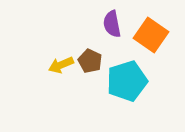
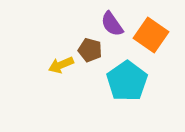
purple semicircle: rotated 24 degrees counterclockwise
brown pentagon: moved 11 px up; rotated 10 degrees counterclockwise
cyan pentagon: rotated 18 degrees counterclockwise
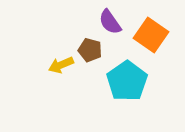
purple semicircle: moved 2 px left, 2 px up
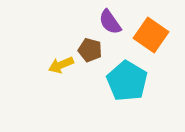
cyan pentagon: rotated 6 degrees counterclockwise
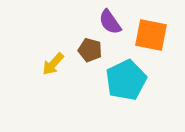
orange square: rotated 24 degrees counterclockwise
yellow arrow: moved 8 px left, 1 px up; rotated 25 degrees counterclockwise
cyan pentagon: moved 1 px left, 1 px up; rotated 15 degrees clockwise
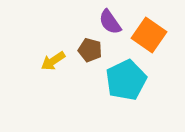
orange square: moved 2 px left; rotated 24 degrees clockwise
yellow arrow: moved 3 px up; rotated 15 degrees clockwise
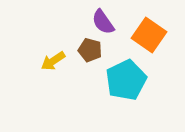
purple semicircle: moved 7 px left
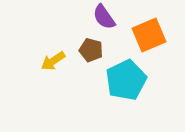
purple semicircle: moved 1 px right, 5 px up
orange square: rotated 32 degrees clockwise
brown pentagon: moved 1 px right
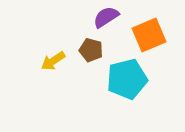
purple semicircle: moved 2 px right; rotated 92 degrees clockwise
cyan pentagon: moved 1 px right, 1 px up; rotated 12 degrees clockwise
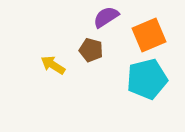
yellow arrow: moved 4 px down; rotated 65 degrees clockwise
cyan pentagon: moved 20 px right
